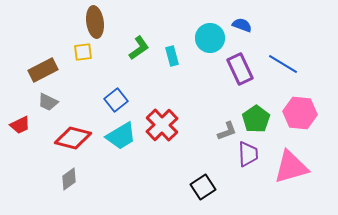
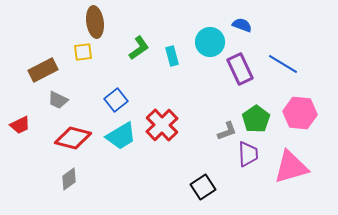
cyan circle: moved 4 px down
gray trapezoid: moved 10 px right, 2 px up
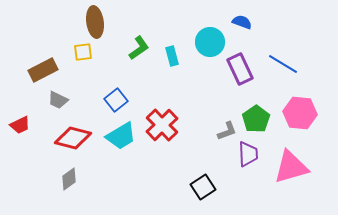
blue semicircle: moved 3 px up
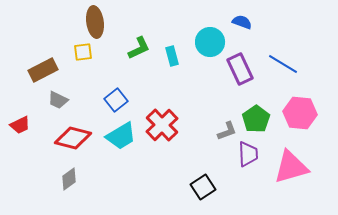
green L-shape: rotated 10 degrees clockwise
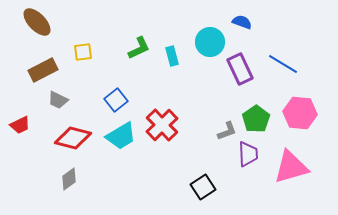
brown ellipse: moved 58 px left; rotated 36 degrees counterclockwise
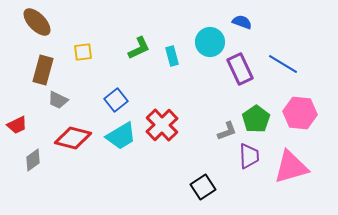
brown rectangle: rotated 48 degrees counterclockwise
red trapezoid: moved 3 px left
purple trapezoid: moved 1 px right, 2 px down
gray diamond: moved 36 px left, 19 px up
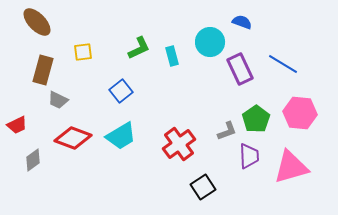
blue square: moved 5 px right, 9 px up
red cross: moved 17 px right, 19 px down; rotated 8 degrees clockwise
red diamond: rotated 6 degrees clockwise
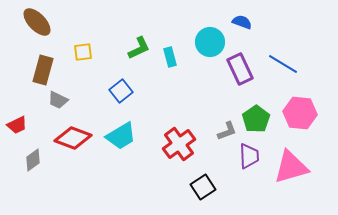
cyan rectangle: moved 2 px left, 1 px down
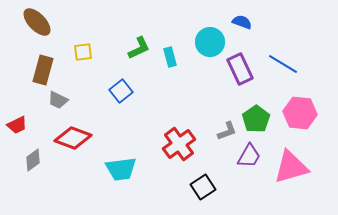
cyan trapezoid: moved 33 px down; rotated 24 degrees clockwise
purple trapezoid: rotated 32 degrees clockwise
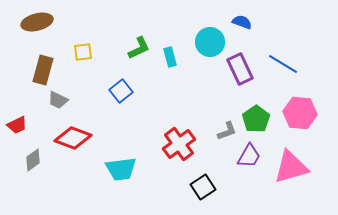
brown ellipse: rotated 60 degrees counterclockwise
